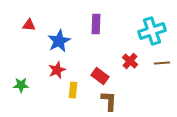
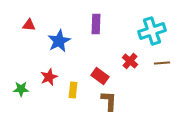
red star: moved 8 px left, 7 px down
green star: moved 4 px down
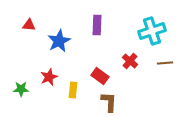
purple rectangle: moved 1 px right, 1 px down
brown line: moved 3 px right
brown L-shape: moved 1 px down
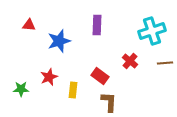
blue star: rotated 10 degrees clockwise
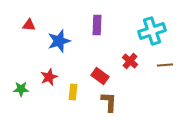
brown line: moved 2 px down
yellow rectangle: moved 2 px down
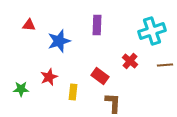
brown L-shape: moved 4 px right, 1 px down
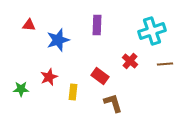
blue star: moved 1 px left, 1 px up
brown line: moved 1 px up
brown L-shape: rotated 20 degrees counterclockwise
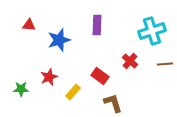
blue star: moved 1 px right
yellow rectangle: rotated 35 degrees clockwise
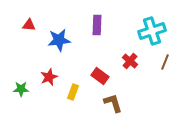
blue star: rotated 10 degrees clockwise
brown line: moved 2 px up; rotated 63 degrees counterclockwise
yellow rectangle: rotated 21 degrees counterclockwise
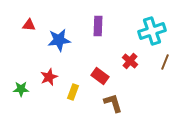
purple rectangle: moved 1 px right, 1 px down
